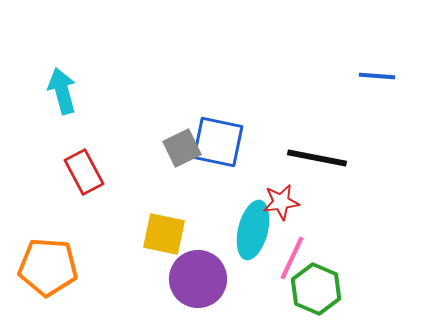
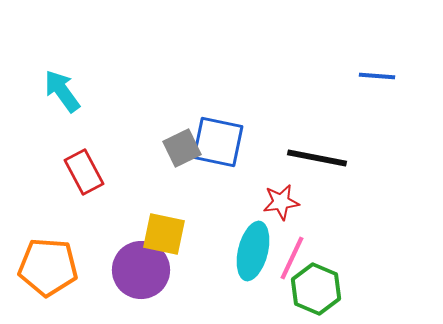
cyan arrow: rotated 21 degrees counterclockwise
cyan ellipse: moved 21 px down
purple circle: moved 57 px left, 9 px up
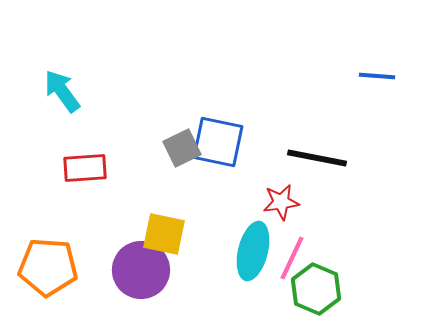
red rectangle: moved 1 px right, 4 px up; rotated 66 degrees counterclockwise
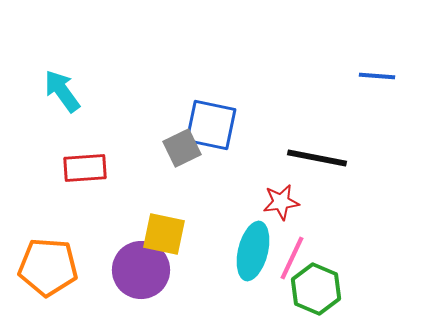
blue square: moved 7 px left, 17 px up
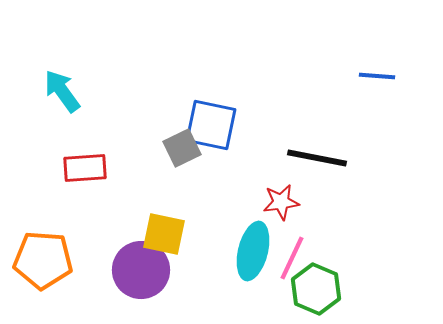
orange pentagon: moved 5 px left, 7 px up
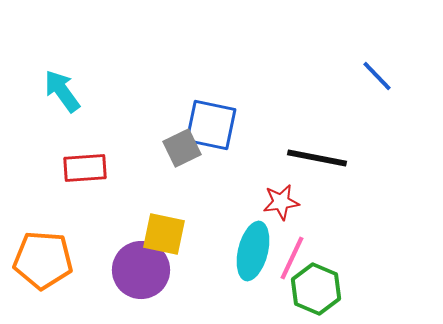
blue line: rotated 42 degrees clockwise
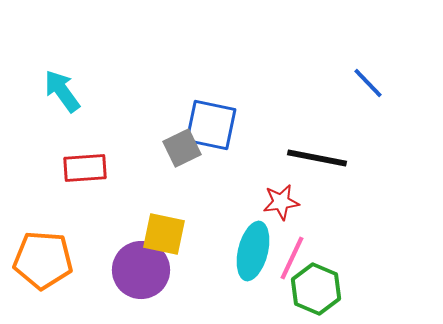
blue line: moved 9 px left, 7 px down
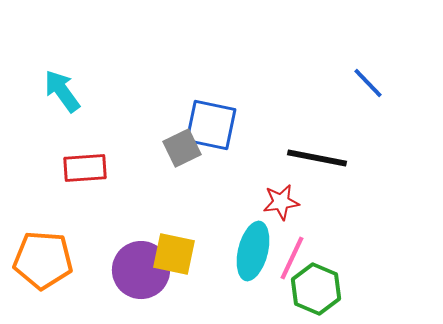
yellow square: moved 10 px right, 20 px down
